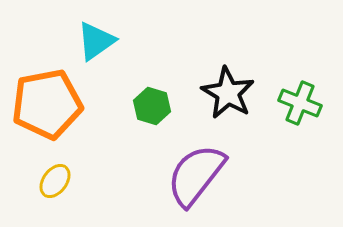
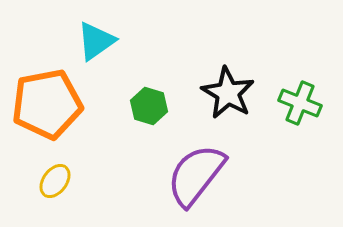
green hexagon: moved 3 px left
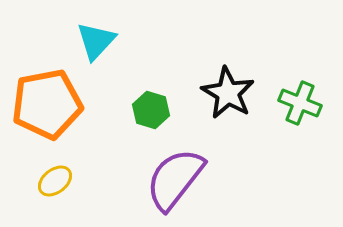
cyan triangle: rotated 12 degrees counterclockwise
green hexagon: moved 2 px right, 4 px down
purple semicircle: moved 21 px left, 4 px down
yellow ellipse: rotated 16 degrees clockwise
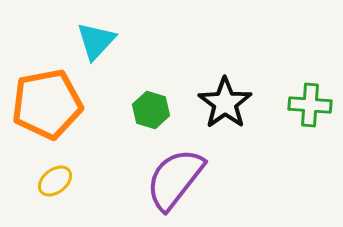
black star: moved 3 px left, 10 px down; rotated 6 degrees clockwise
green cross: moved 10 px right, 2 px down; rotated 18 degrees counterclockwise
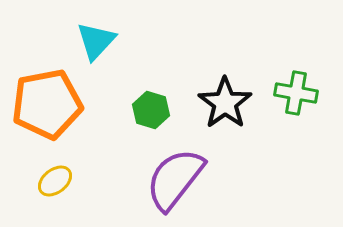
green cross: moved 14 px left, 12 px up; rotated 6 degrees clockwise
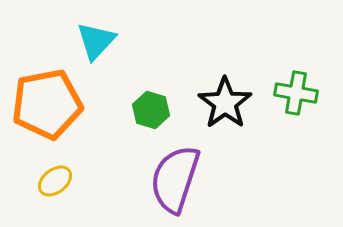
purple semicircle: rotated 20 degrees counterclockwise
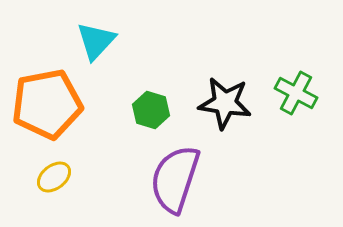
green cross: rotated 18 degrees clockwise
black star: rotated 28 degrees counterclockwise
yellow ellipse: moved 1 px left, 4 px up
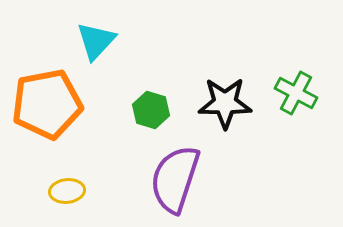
black star: rotated 8 degrees counterclockwise
yellow ellipse: moved 13 px right, 14 px down; rotated 32 degrees clockwise
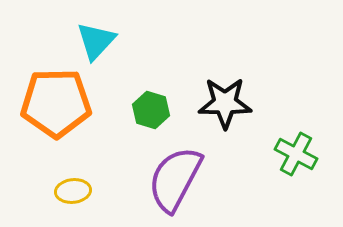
green cross: moved 61 px down
orange pentagon: moved 9 px right, 1 px up; rotated 10 degrees clockwise
purple semicircle: rotated 10 degrees clockwise
yellow ellipse: moved 6 px right
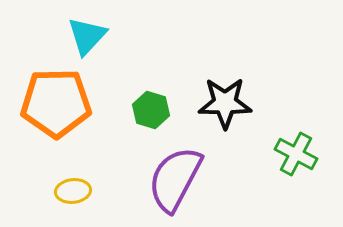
cyan triangle: moved 9 px left, 5 px up
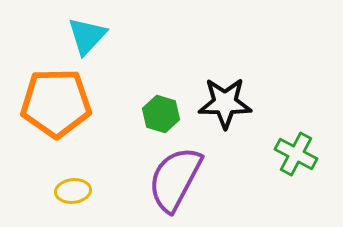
green hexagon: moved 10 px right, 4 px down
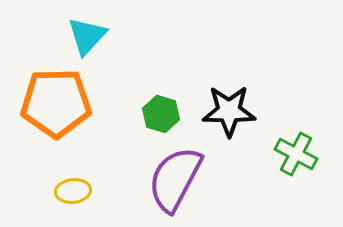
black star: moved 4 px right, 8 px down
